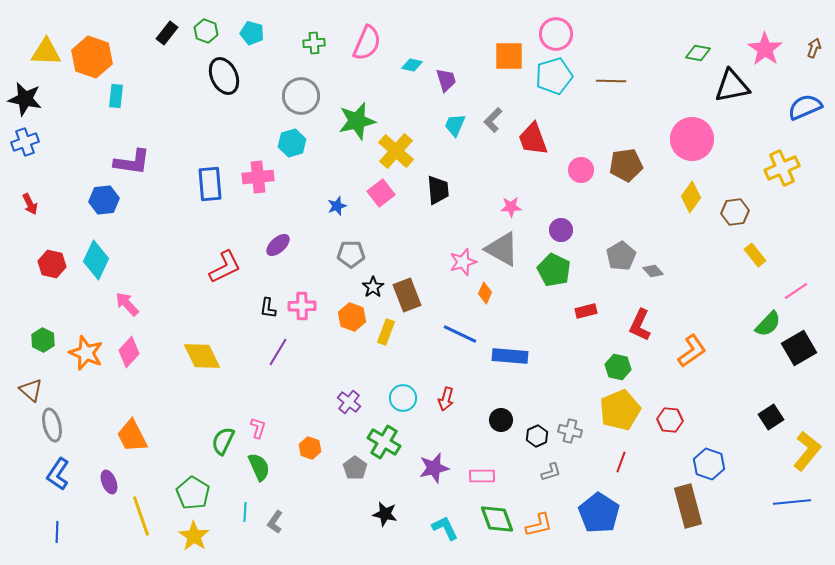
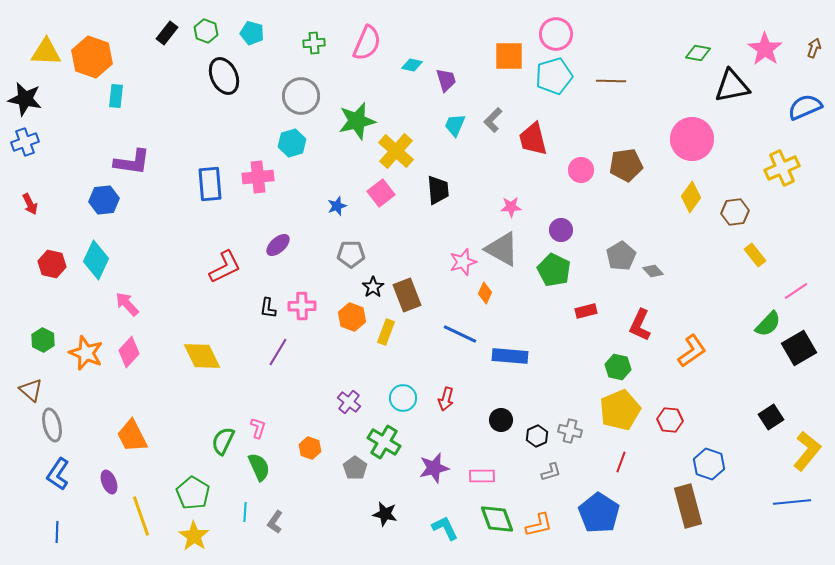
red trapezoid at (533, 139): rotated 6 degrees clockwise
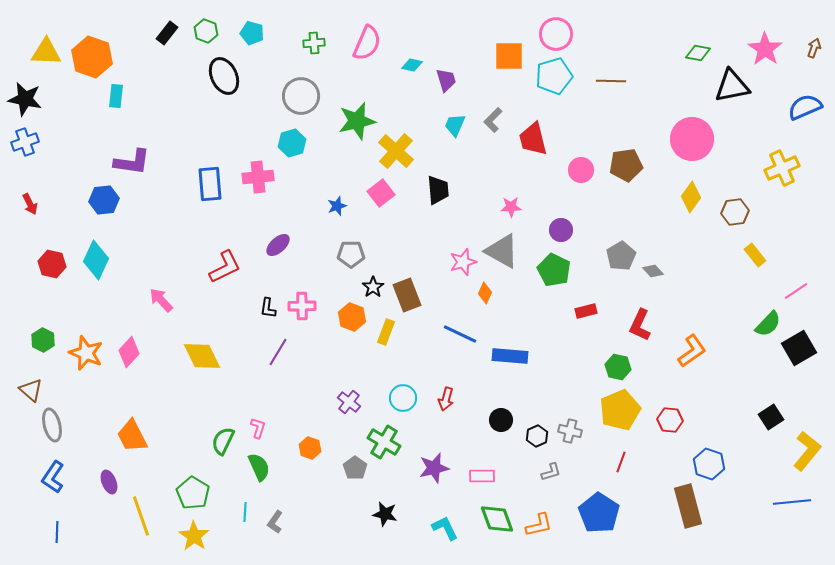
gray triangle at (502, 249): moved 2 px down
pink arrow at (127, 304): moved 34 px right, 4 px up
blue L-shape at (58, 474): moved 5 px left, 3 px down
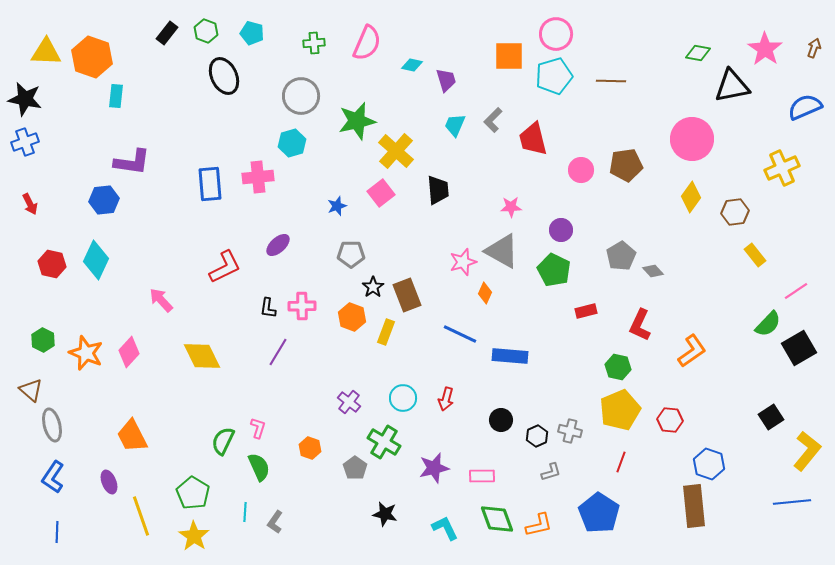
brown rectangle at (688, 506): moved 6 px right; rotated 9 degrees clockwise
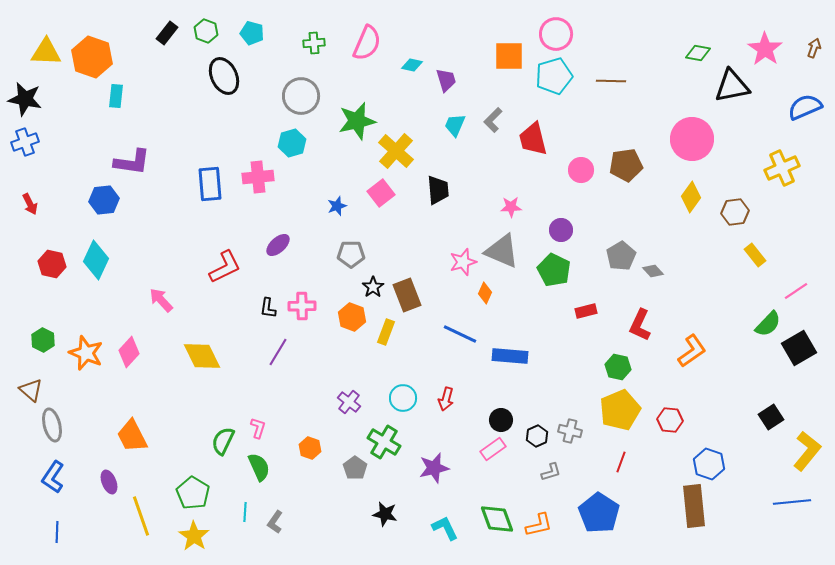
gray triangle at (502, 251): rotated 6 degrees counterclockwise
pink rectangle at (482, 476): moved 11 px right, 27 px up; rotated 35 degrees counterclockwise
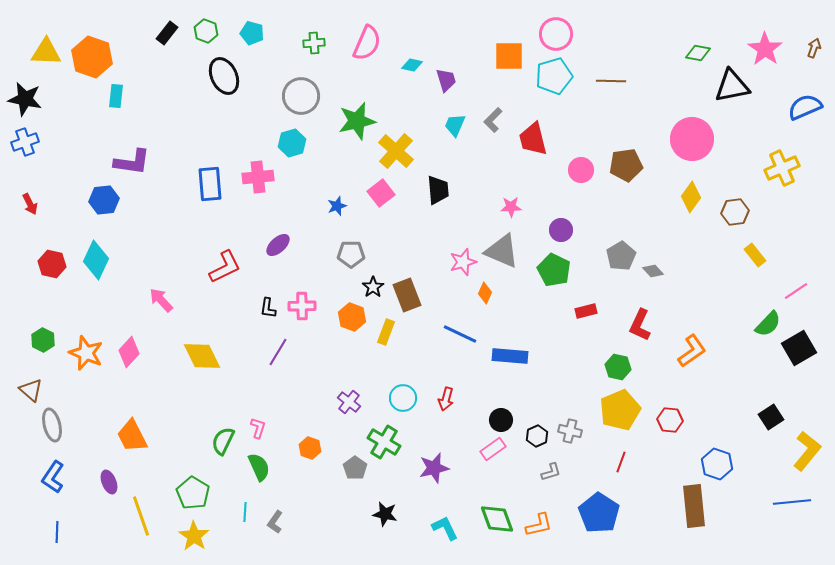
blue hexagon at (709, 464): moved 8 px right
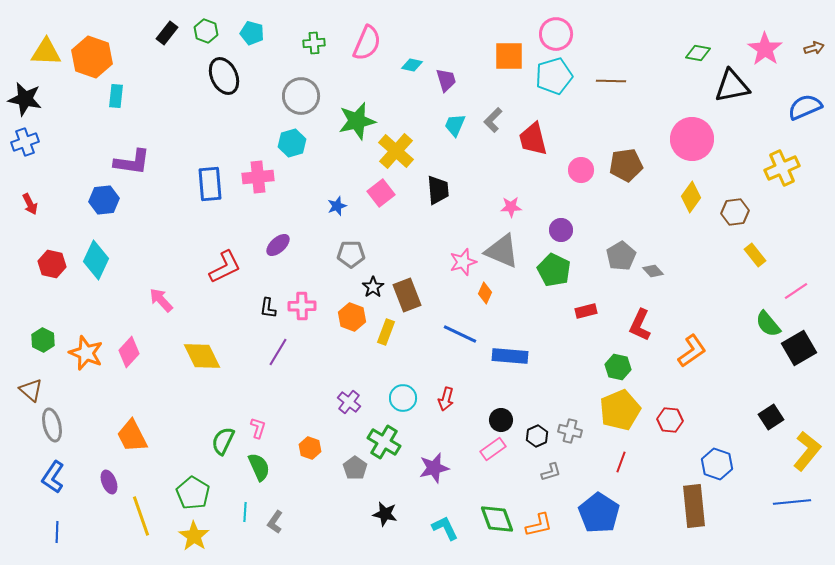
brown arrow at (814, 48): rotated 54 degrees clockwise
green semicircle at (768, 324): rotated 96 degrees clockwise
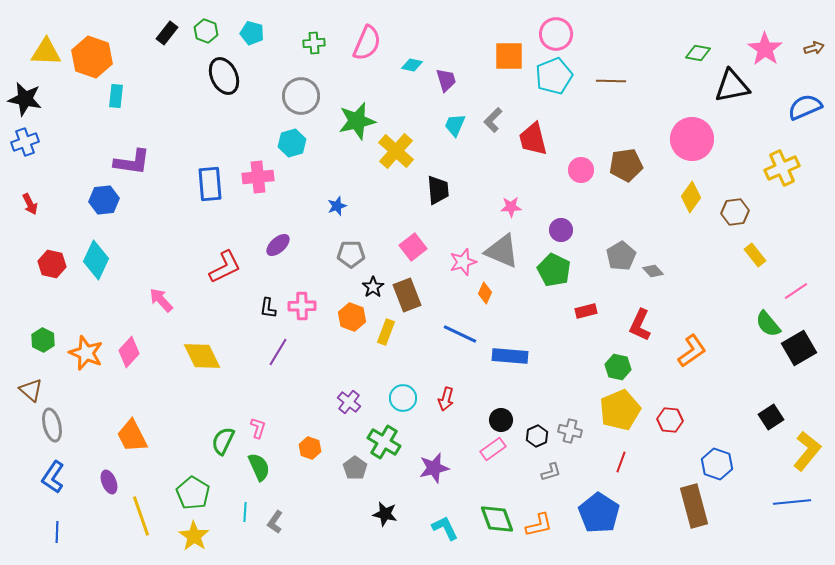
cyan pentagon at (554, 76): rotated 6 degrees counterclockwise
pink square at (381, 193): moved 32 px right, 54 px down
brown rectangle at (694, 506): rotated 9 degrees counterclockwise
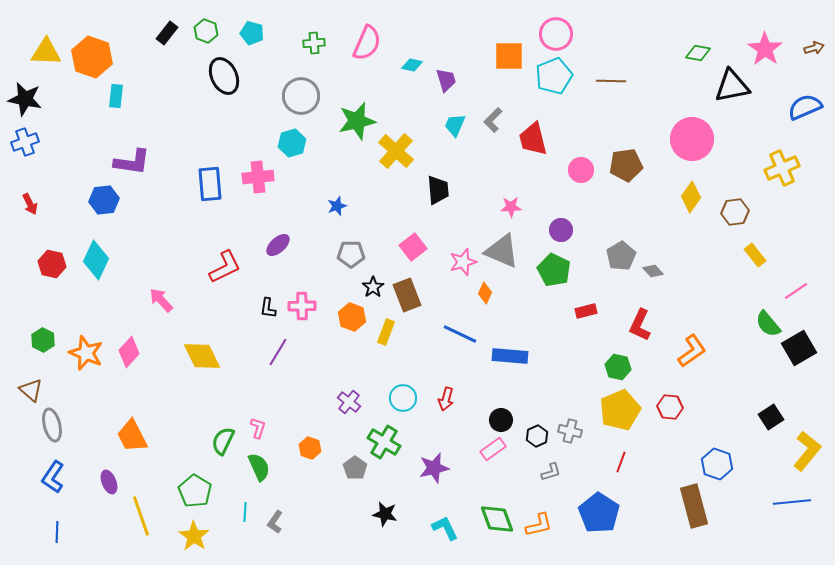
red hexagon at (670, 420): moved 13 px up
green pentagon at (193, 493): moved 2 px right, 2 px up
